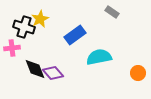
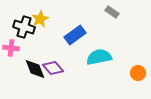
pink cross: moved 1 px left; rotated 14 degrees clockwise
purple diamond: moved 5 px up
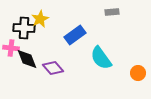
gray rectangle: rotated 40 degrees counterclockwise
black cross: moved 1 px down; rotated 15 degrees counterclockwise
cyan semicircle: moved 2 px right, 1 px down; rotated 115 degrees counterclockwise
black diamond: moved 8 px left, 10 px up
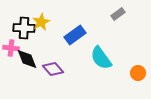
gray rectangle: moved 6 px right, 2 px down; rotated 32 degrees counterclockwise
yellow star: moved 1 px right, 3 px down
purple diamond: moved 1 px down
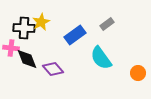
gray rectangle: moved 11 px left, 10 px down
